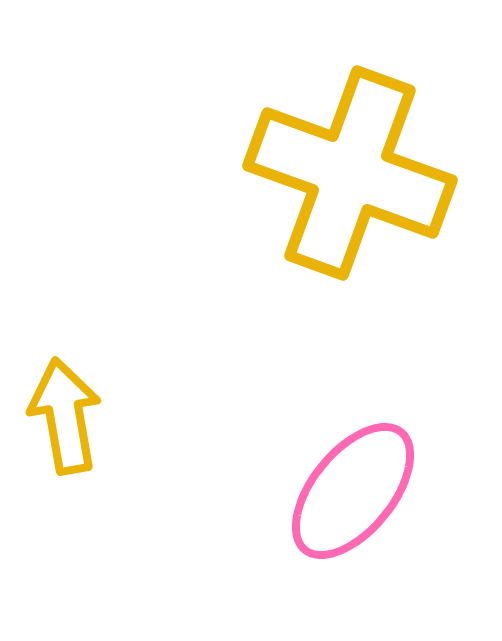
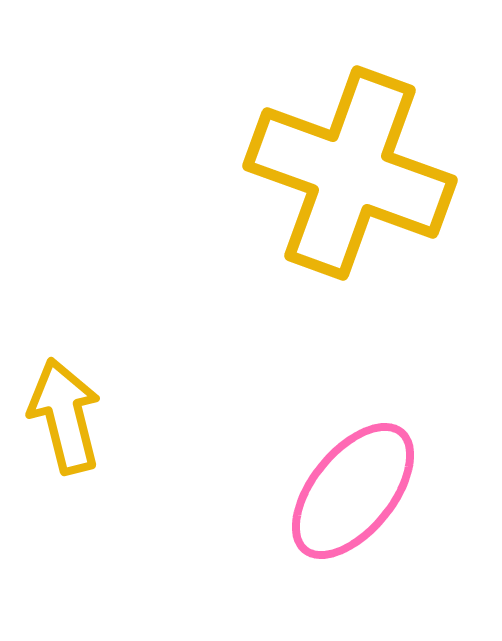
yellow arrow: rotated 4 degrees counterclockwise
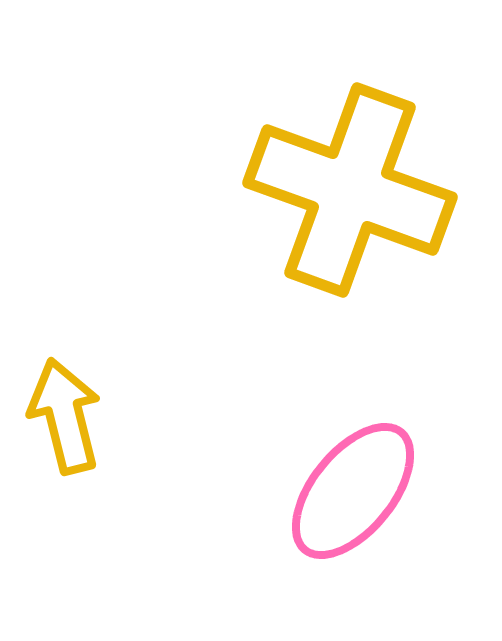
yellow cross: moved 17 px down
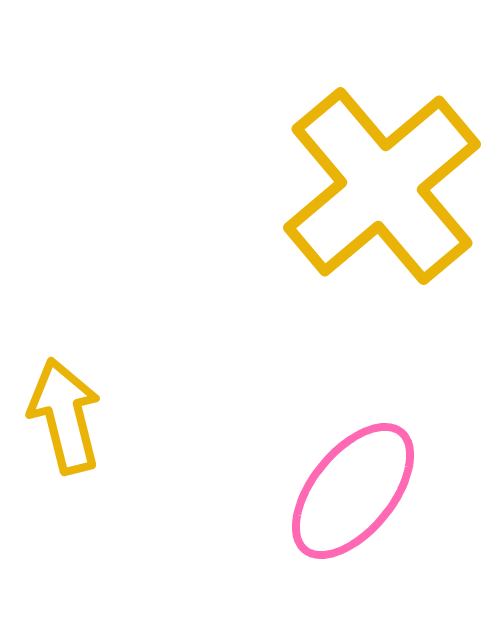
yellow cross: moved 32 px right, 4 px up; rotated 30 degrees clockwise
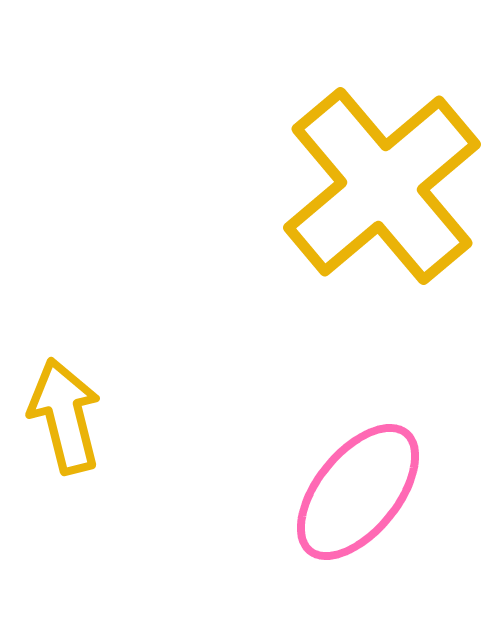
pink ellipse: moved 5 px right, 1 px down
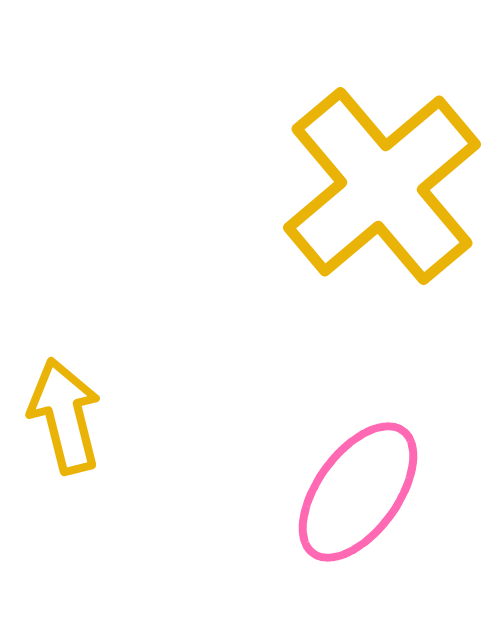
pink ellipse: rotated 3 degrees counterclockwise
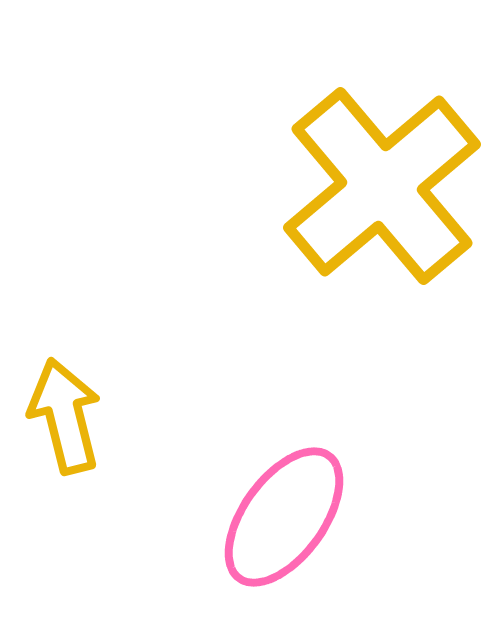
pink ellipse: moved 74 px left, 25 px down
